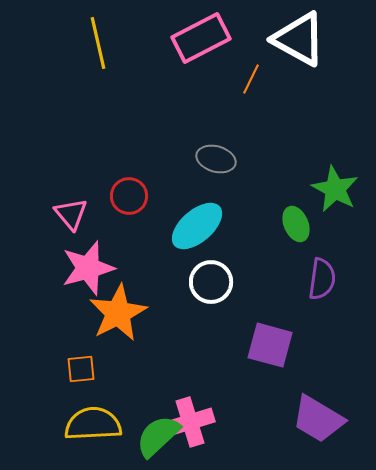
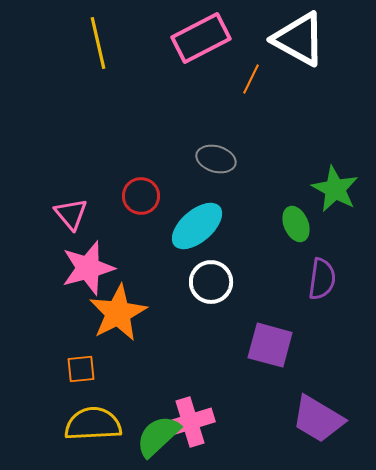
red circle: moved 12 px right
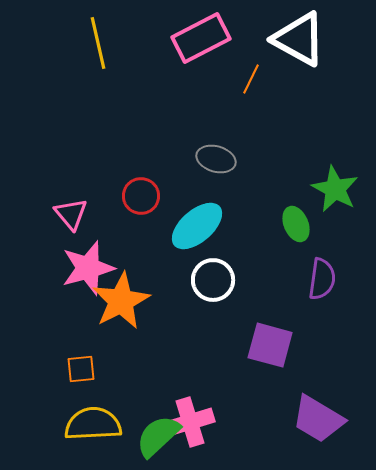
white circle: moved 2 px right, 2 px up
orange star: moved 3 px right, 12 px up
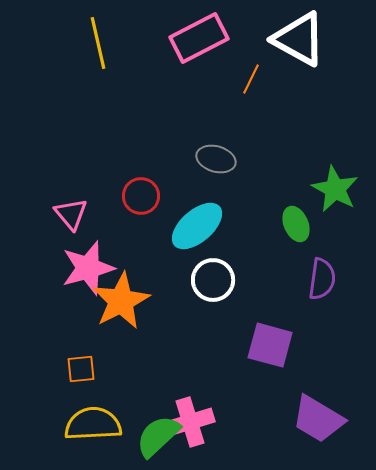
pink rectangle: moved 2 px left
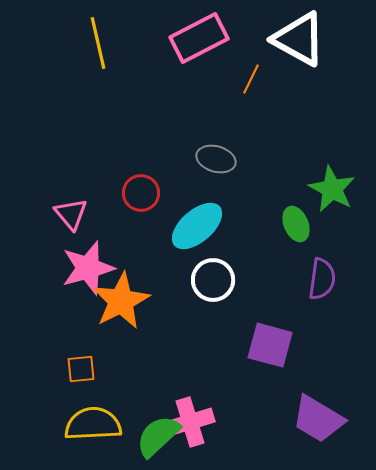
green star: moved 3 px left
red circle: moved 3 px up
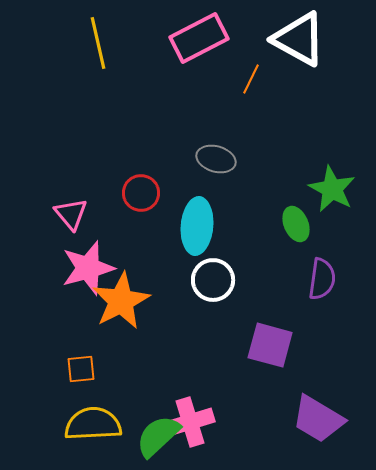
cyan ellipse: rotated 44 degrees counterclockwise
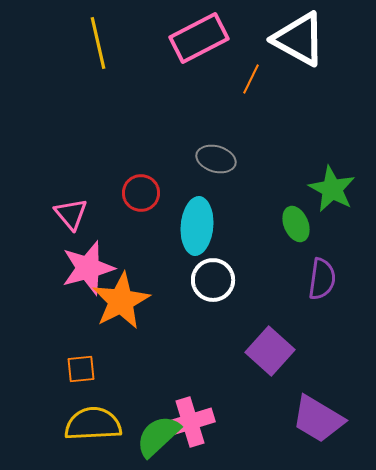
purple square: moved 6 px down; rotated 27 degrees clockwise
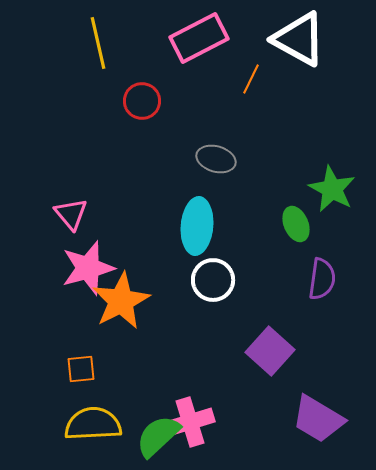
red circle: moved 1 px right, 92 px up
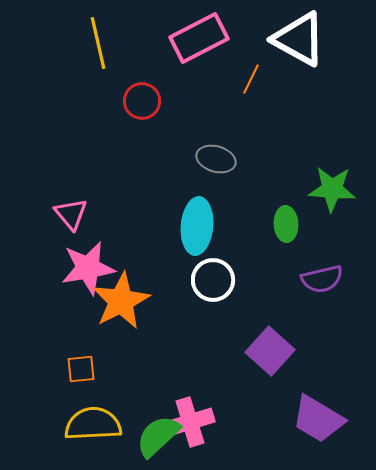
green star: rotated 24 degrees counterclockwise
green ellipse: moved 10 px left; rotated 20 degrees clockwise
pink star: rotated 6 degrees clockwise
purple semicircle: rotated 69 degrees clockwise
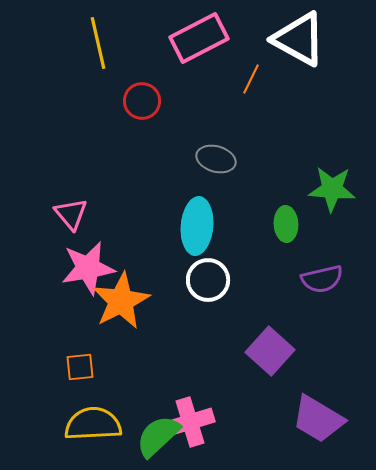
white circle: moved 5 px left
orange square: moved 1 px left, 2 px up
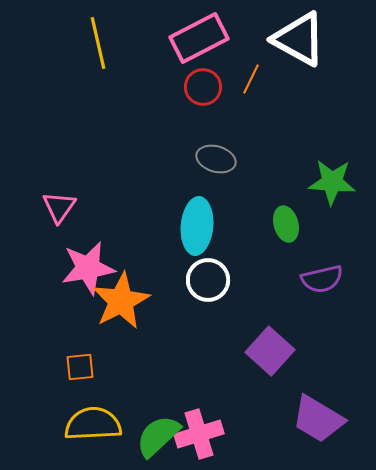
red circle: moved 61 px right, 14 px up
green star: moved 7 px up
pink triangle: moved 12 px left, 7 px up; rotated 15 degrees clockwise
green ellipse: rotated 12 degrees counterclockwise
pink cross: moved 9 px right, 12 px down
